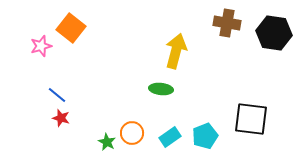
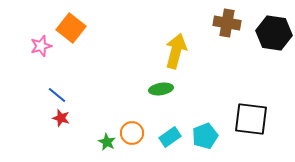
green ellipse: rotated 15 degrees counterclockwise
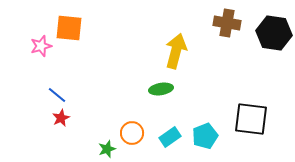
orange square: moved 2 px left; rotated 32 degrees counterclockwise
red star: rotated 30 degrees clockwise
green star: moved 7 px down; rotated 24 degrees clockwise
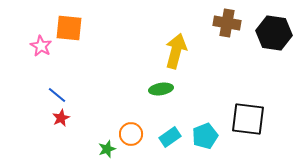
pink star: rotated 25 degrees counterclockwise
black square: moved 3 px left
orange circle: moved 1 px left, 1 px down
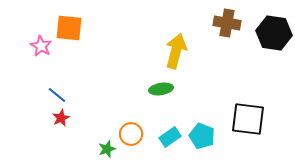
cyan pentagon: moved 3 px left; rotated 30 degrees counterclockwise
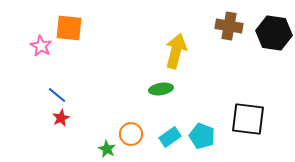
brown cross: moved 2 px right, 3 px down
green star: rotated 24 degrees counterclockwise
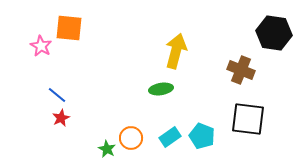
brown cross: moved 12 px right, 44 px down; rotated 12 degrees clockwise
orange circle: moved 4 px down
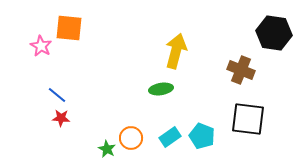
red star: rotated 30 degrees clockwise
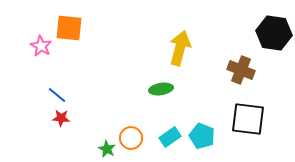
yellow arrow: moved 4 px right, 3 px up
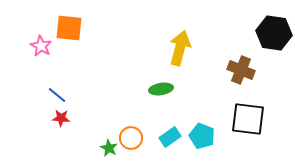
green star: moved 2 px right, 1 px up
